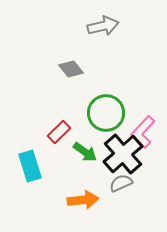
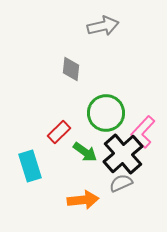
gray diamond: rotated 45 degrees clockwise
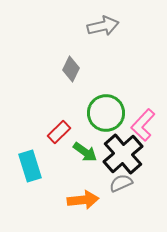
gray diamond: rotated 20 degrees clockwise
pink L-shape: moved 7 px up
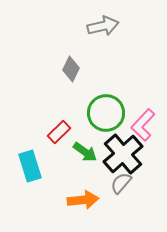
gray semicircle: rotated 25 degrees counterclockwise
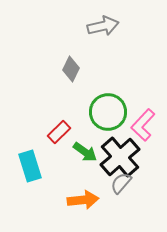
green circle: moved 2 px right, 1 px up
black cross: moved 3 px left, 3 px down
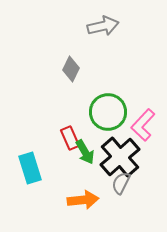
red rectangle: moved 11 px right, 6 px down; rotated 70 degrees counterclockwise
green arrow: rotated 25 degrees clockwise
cyan rectangle: moved 2 px down
gray semicircle: rotated 15 degrees counterclockwise
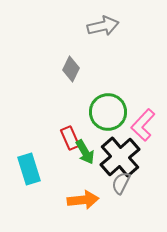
cyan rectangle: moved 1 px left, 1 px down
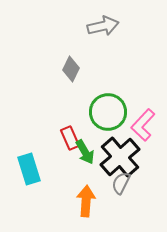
orange arrow: moved 3 px right, 1 px down; rotated 80 degrees counterclockwise
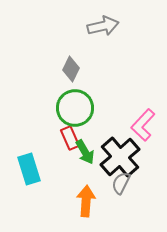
green circle: moved 33 px left, 4 px up
